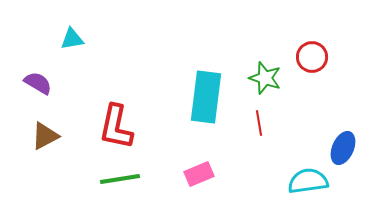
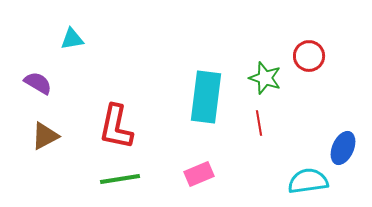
red circle: moved 3 px left, 1 px up
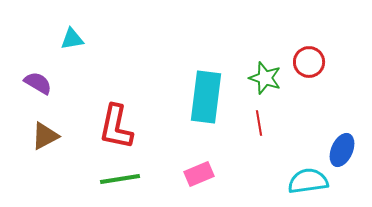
red circle: moved 6 px down
blue ellipse: moved 1 px left, 2 px down
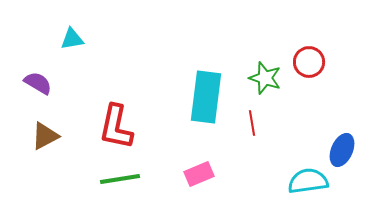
red line: moved 7 px left
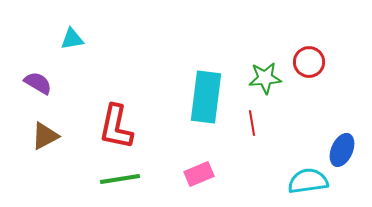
green star: rotated 24 degrees counterclockwise
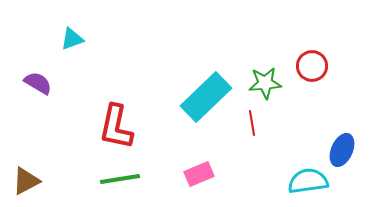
cyan triangle: rotated 10 degrees counterclockwise
red circle: moved 3 px right, 4 px down
green star: moved 5 px down
cyan rectangle: rotated 39 degrees clockwise
brown triangle: moved 19 px left, 45 px down
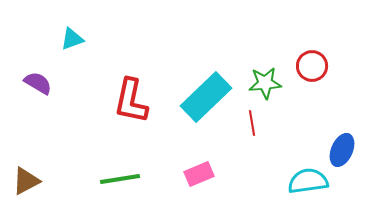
red L-shape: moved 15 px right, 26 px up
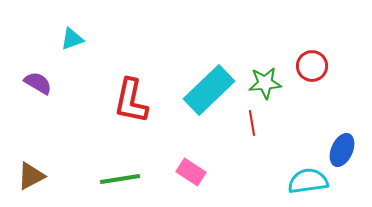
cyan rectangle: moved 3 px right, 7 px up
pink rectangle: moved 8 px left, 2 px up; rotated 56 degrees clockwise
brown triangle: moved 5 px right, 5 px up
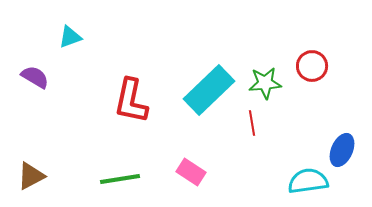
cyan triangle: moved 2 px left, 2 px up
purple semicircle: moved 3 px left, 6 px up
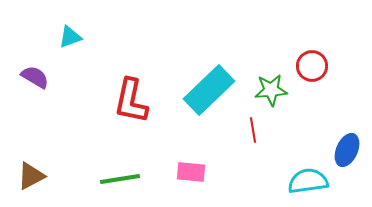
green star: moved 6 px right, 7 px down
red line: moved 1 px right, 7 px down
blue ellipse: moved 5 px right
pink rectangle: rotated 28 degrees counterclockwise
